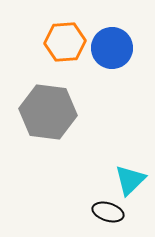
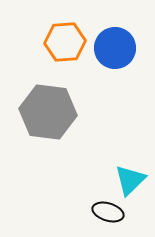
blue circle: moved 3 px right
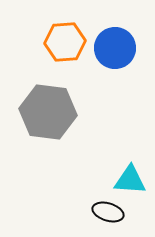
cyan triangle: rotated 48 degrees clockwise
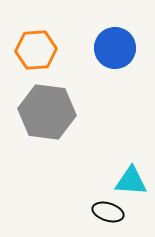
orange hexagon: moved 29 px left, 8 px down
gray hexagon: moved 1 px left
cyan triangle: moved 1 px right, 1 px down
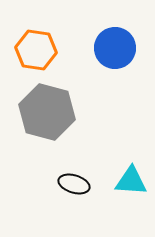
orange hexagon: rotated 12 degrees clockwise
gray hexagon: rotated 8 degrees clockwise
black ellipse: moved 34 px left, 28 px up
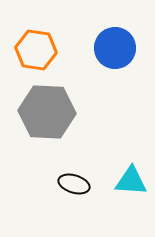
gray hexagon: rotated 12 degrees counterclockwise
